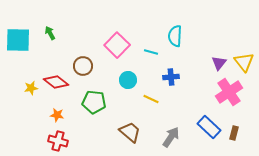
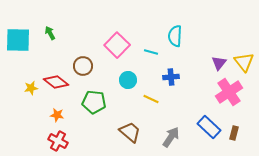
red cross: rotated 12 degrees clockwise
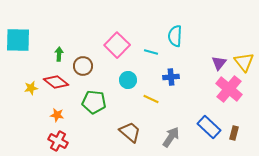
green arrow: moved 9 px right, 21 px down; rotated 32 degrees clockwise
pink cross: moved 3 px up; rotated 16 degrees counterclockwise
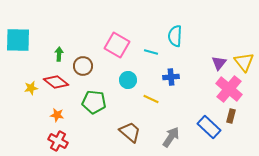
pink square: rotated 15 degrees counterclockwise
brown rectangle: moved 3 px left, 17 px up
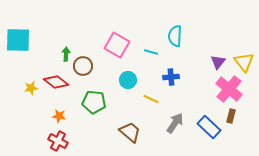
green arrow: moved 7 px right
purple triangle: moved 1 px left, 1 px up
orange star: moved 2 px right, 1 px down
gray arrow: moved 4 px right, 14 px up
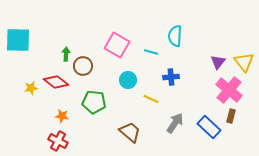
pink cross: moved 1 px down
orange star: moved 3 px right
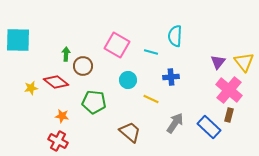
brown rectangle: moved 2 px left, 1 px up
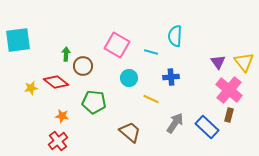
cyan square: rotated 8 degrees counterclockwise
purple triangle: rotated 14 degrees counterclockwise
cyan circle: moved 1 px right, 2 px up
blue rectangle: moved 2 px left
red cross: rotated 24 degrees clockwise
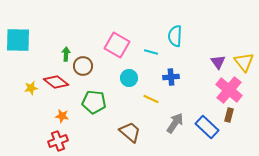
cyan square: rotated 8 degrees clockwise
red cross: rotated 18 degrees clockwise
